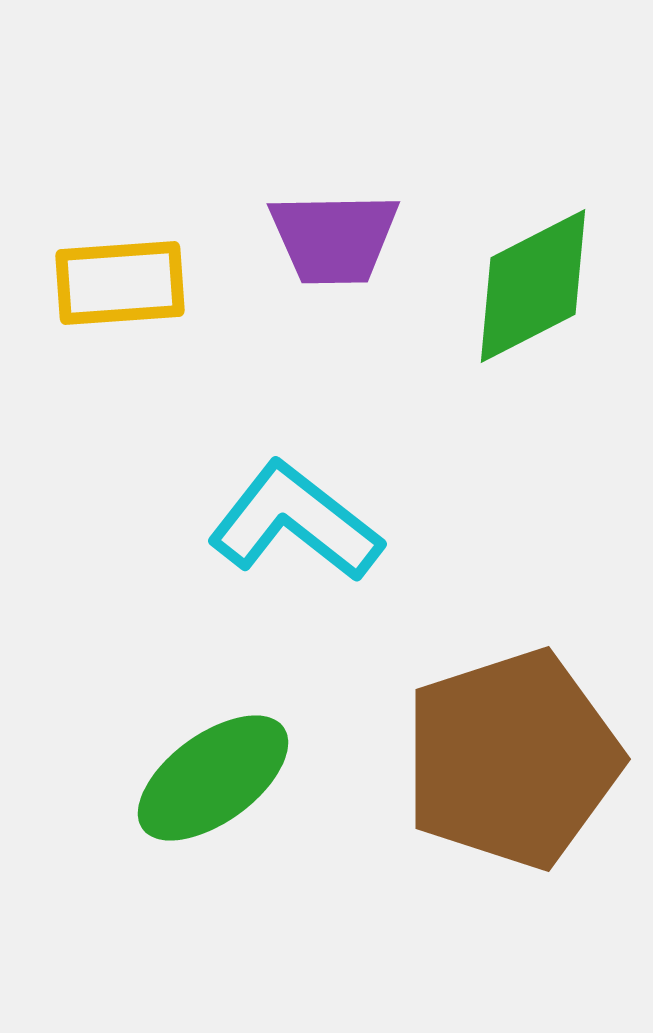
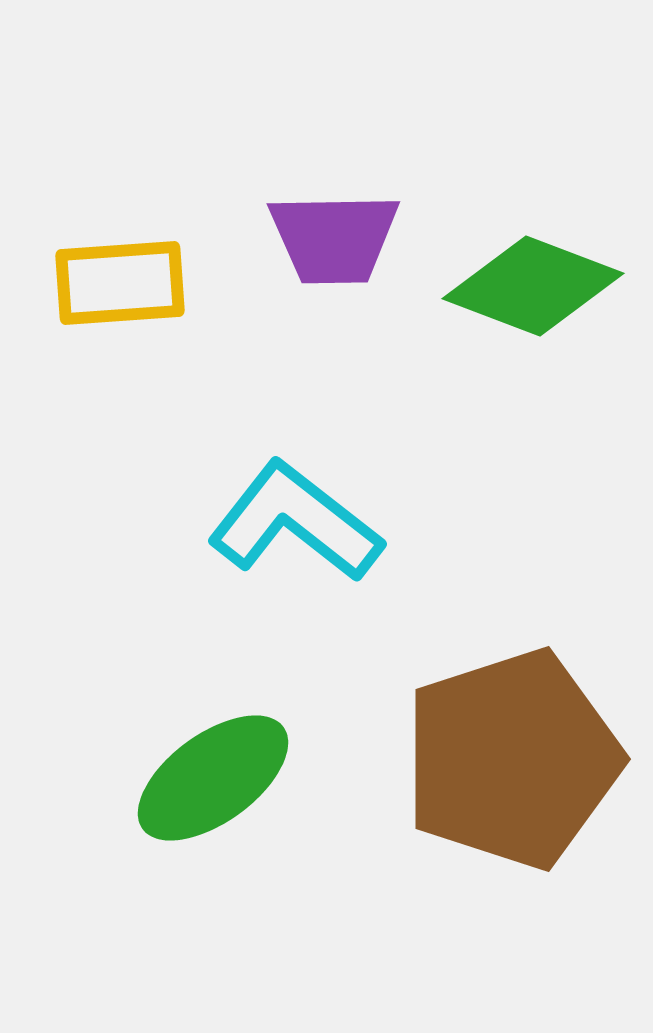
green diamond: rotated 48 degrees clockwise
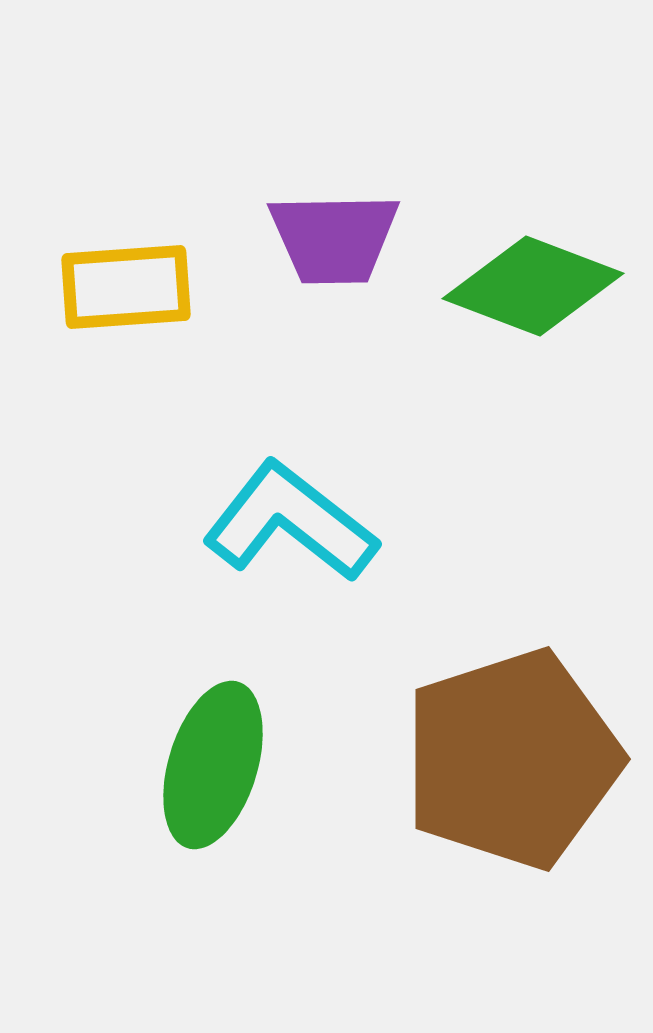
yellow rectangle: moved 6 px right, 4 px down
cyan L-shape: moved 5 px left
green ellipse: moved 13 px up; rotated 37 degrees counterclockwise
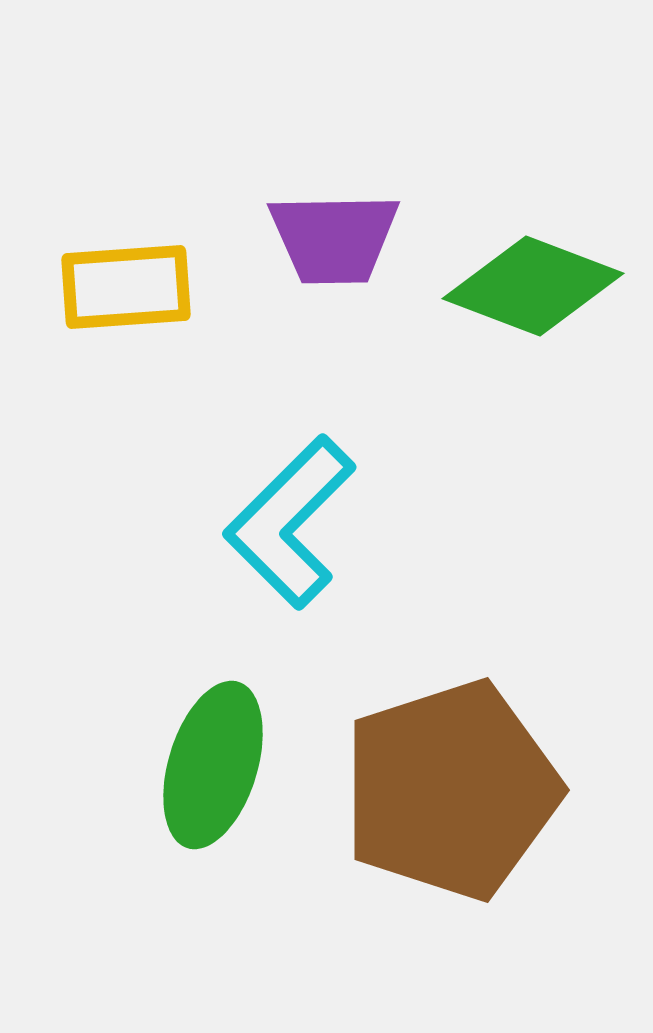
cyan L-shape: rotated 83 degrees counterclockwise
brown pentagon: moved 61 px left, 31 px down
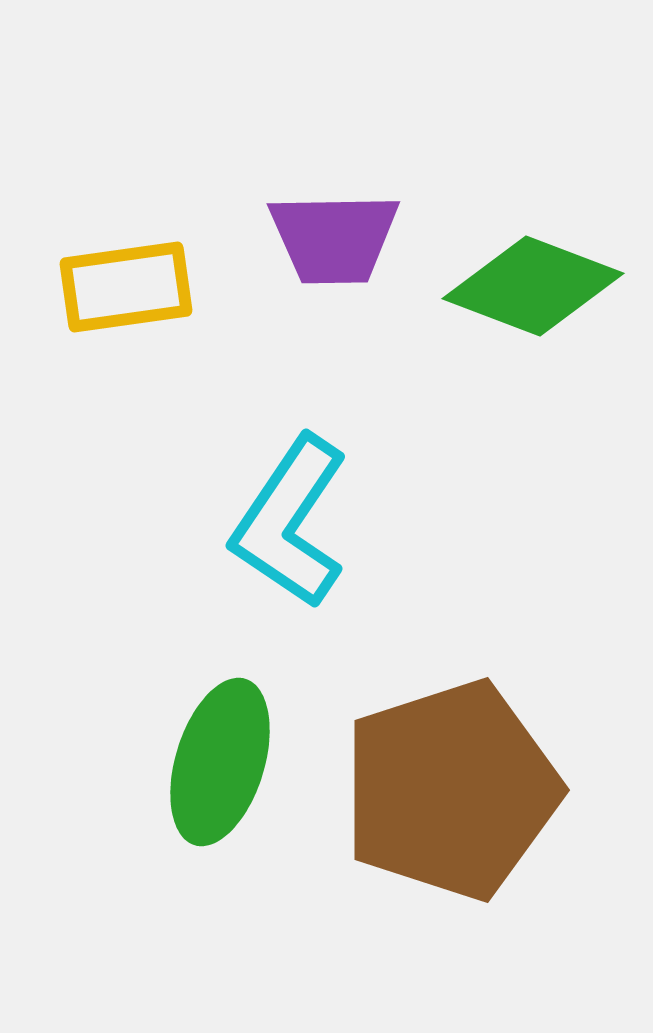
yellow rectangle: rotated 4 degrees counterclockwise
cyan L-shape: rotated 11 degrees counterclockwise
green ellipse: moved 7 px right, 3 px up
